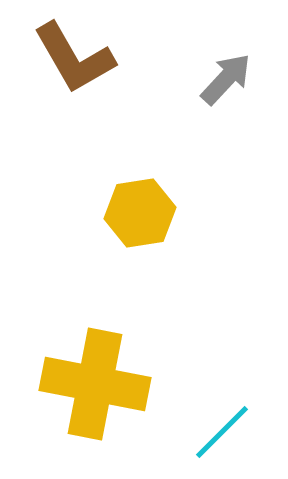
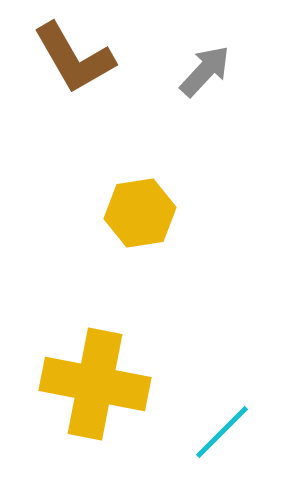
gray arrow: moved 21 px left, 8 px up
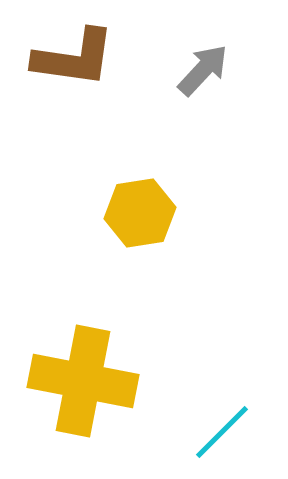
brown L-shape: rotated 52 degrees counterclockwise
gray arrow: moved 2 px left, 1 px up
yellow cross: moved 12 px left, 3 px up
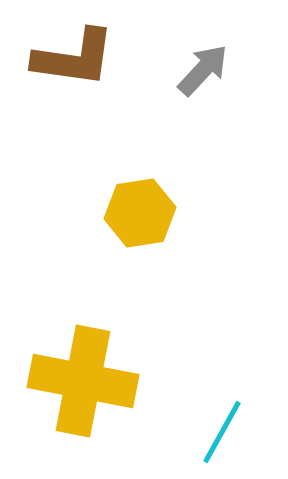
cyan line: rotated 16 degrees counterclockwise
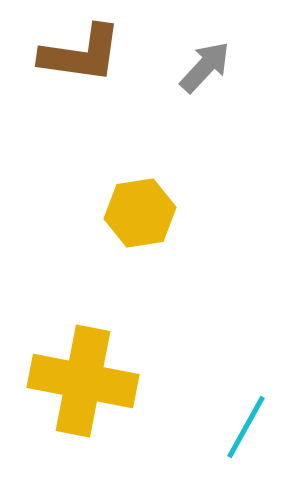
brown L-shape: moved 7 px right, 4 px up
gray arrow: moved 2 px right, 3 px up
cyan line: moved 24 px right, 5 px up
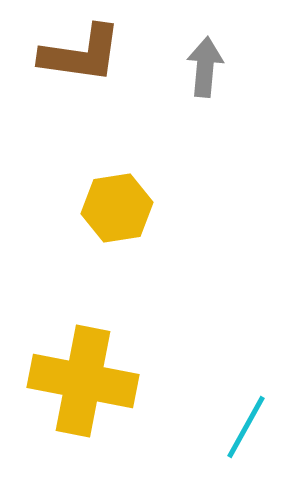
gray arrow: rotated 38 degrees counterclockwise
yellow hexagon: moved 23 px left, 5 px up
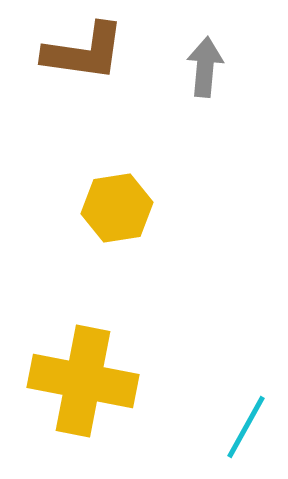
brown L-shape: moved 3 px right, 2 px up
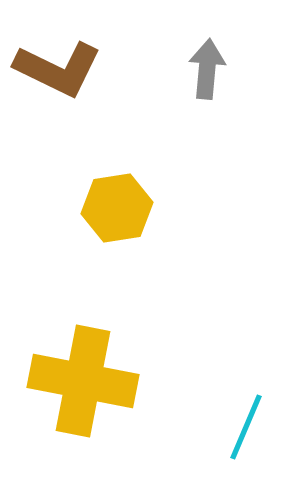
brown L-shape: moved 26 px left, 17 px down; rotated 18 degrees clockwise
gray arrow: moved 2 px right, 2 px down
cyan line: rotated 6 degrees counterclockwise
